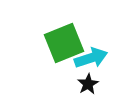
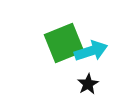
cyan arrow: moved 7 px up
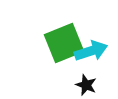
black star: moved 2 px left, 1 px down; rotated 20 degrees counterclockwise
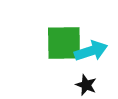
green square: rotated 21 degrees clockwise
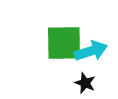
black star: moved 1 px left, 2 px up
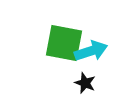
green square: rotated 12 degrees clockwise
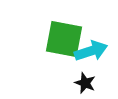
green square: moved 4 px up
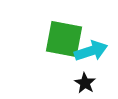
black star: rotated 10 degrees clockwise
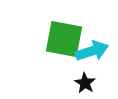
cyan arrow: moved 1 px right
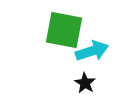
green square: moved 9 px up
